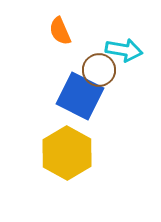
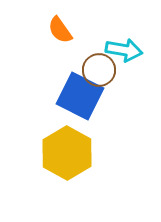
orange semicircle: moved 1 px up; rotated 12 degrees counterclockwise
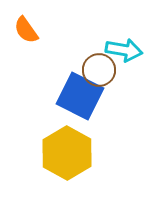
orange semicircle: moved 34 px left
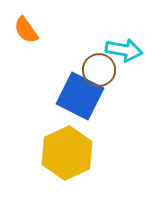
yellow hexagon: rotated 6 degrees clockwise
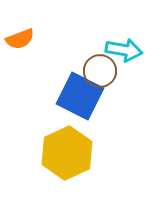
orange semicircle: moved 6 px left, 9 px down; rotated 76 degrees counterclockwise
brown circle: moved 1 px right, 1 px down
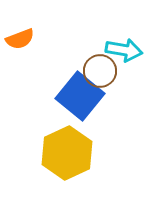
blue square: rotated 12 degrees clockwise
